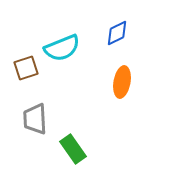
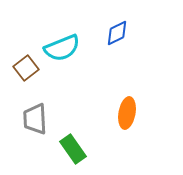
brown square: rotated 20 degrees counterclockwise
orange ellipse: moved 5 px right, 31 px down
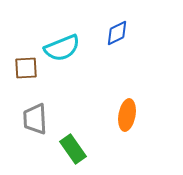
brown square: rotated 35 degrees clockwise
orange ellipse: moved 2 px down
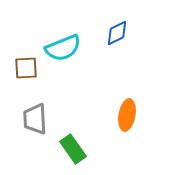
cyan semicircle: moved 1 px right
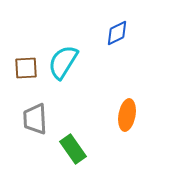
cyan semicircle: moved 14 px down; rotated 144 degrees clockwise
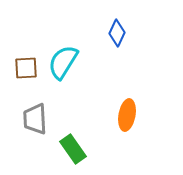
blue diamond: rotated 40 degrees counterclockwise
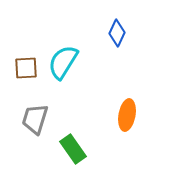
gray trapezoid: rotated 20 degrees clockwise
